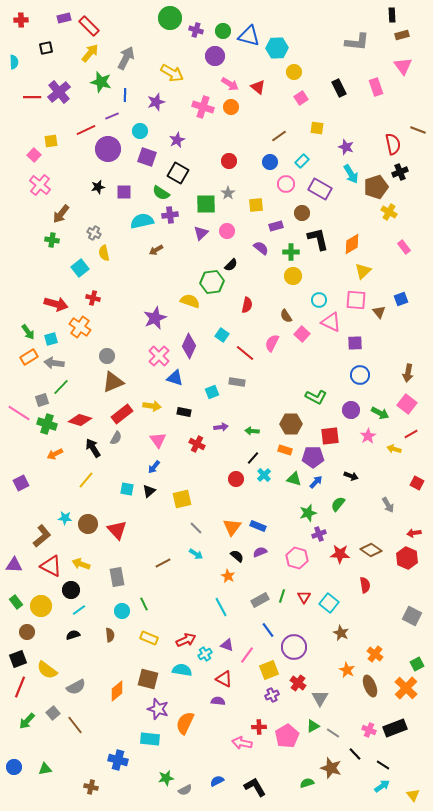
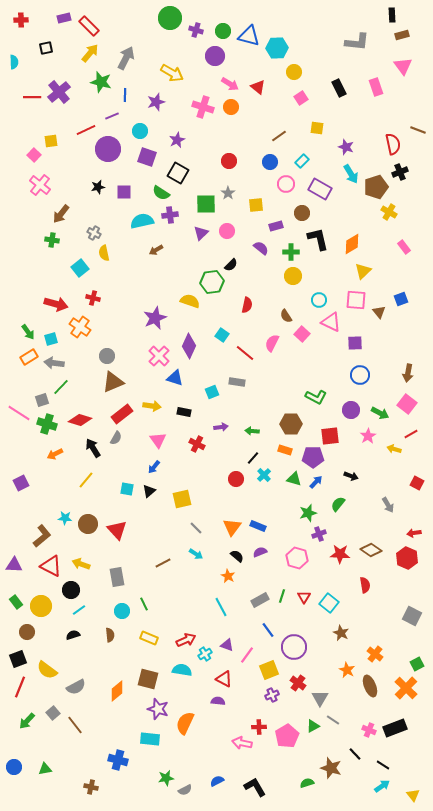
gray line at (333, 733): moved 13 px up
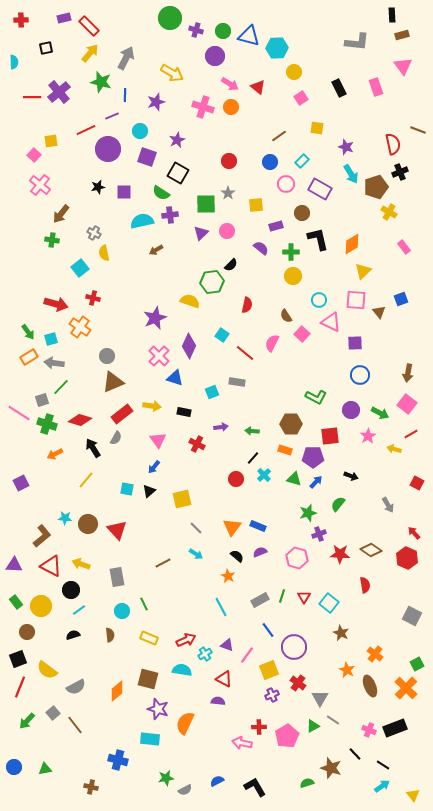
red arrow at (414, 533): rotated 56 degrees clockwise
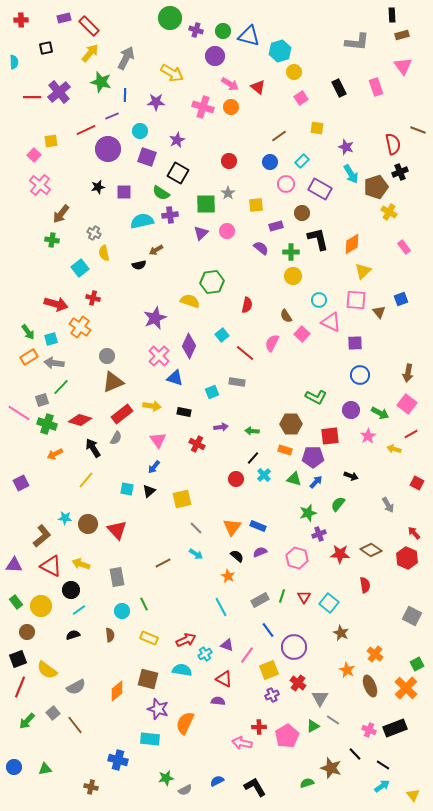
cyan hexagon at (277, 48): moved 3 px right, 3 px down; rotated 15 degrees counterclockwise
purple star at (156, 102): rotated 18 degrees clockwise
black semicircle at (231, 265): moved 92 px left; rotated 32 degrees clockwise
cyan square at (222, 335): rotated 16 degrees clockwise
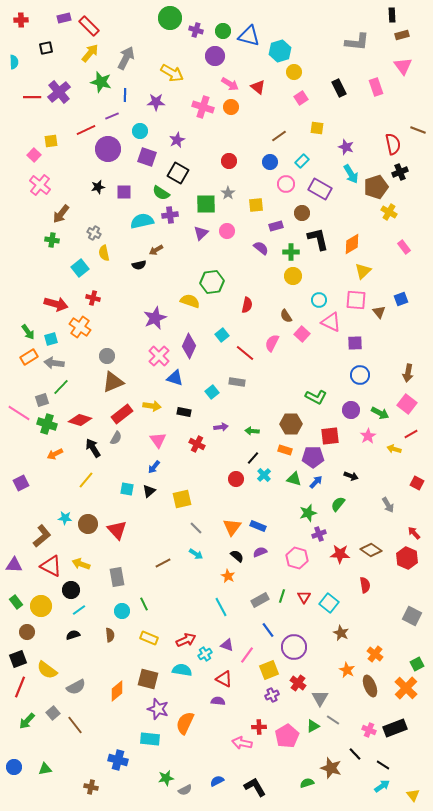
cyan square at (212, 392): rotated 16 degrees counterclockwise
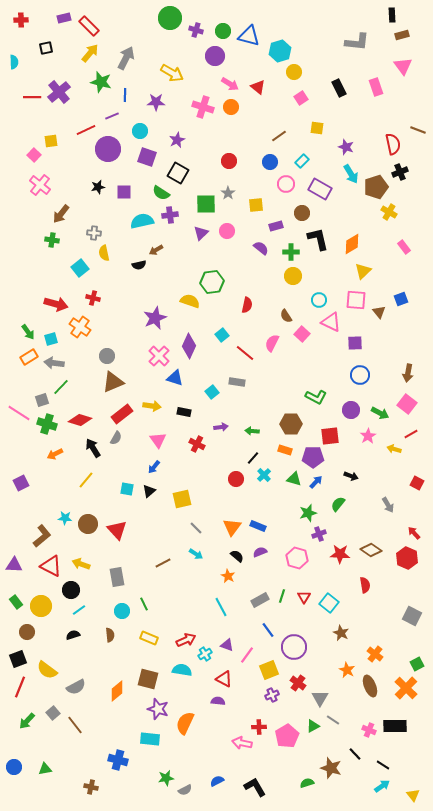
gray cross at (94, 233): rotated 24 degrees counterclockwise
black rectangle at (395, 728): moved 2 px up; rotated 20 degrees clockwise
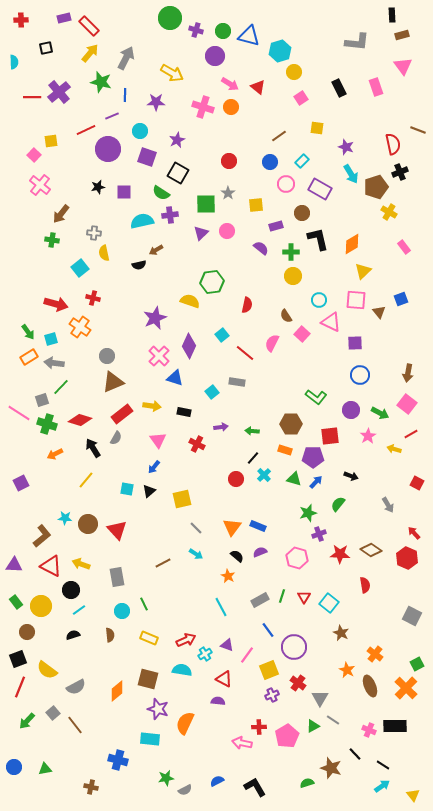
green L-shape at (316, 397): rotated 10 degrees clockwise
